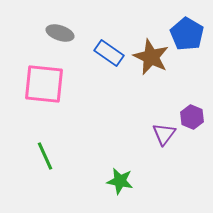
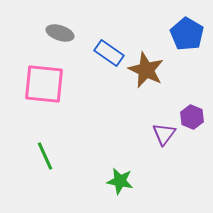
brown star: moved 5 px left, 13 px down
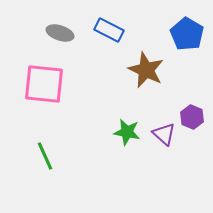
blue rectangle: moved 23 px up; rotated 8 degrees counterclockwise
purple triangle: rotated 25 degrees counterclockwise
green star: moved 7 px right, 49 px up
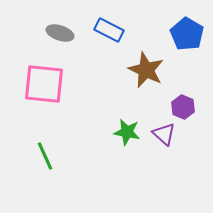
purple hexagon: moved 9 px left, 10 px up
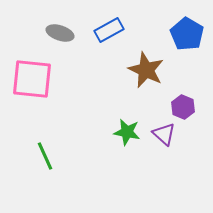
blue rectangle: rotated 56 degrees counterclockwise
pink square: moved 12 px left, 5 px up
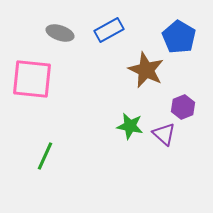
blue pentagon: moved 8 px left, 3 px down
purple hexagon: rotated 15 degrees clockwise
green star: moved 3 px right, 6 px up
green line: rotated 48 degrees clockwise
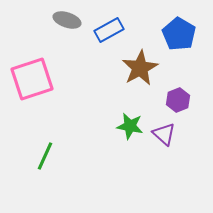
gray ellipse: moved 7 px right, 13 px up
blue pentagon: moved 3 px up
brown star: moved 6 px left, 2 px up; rotated 18 degrees clockwise
pink square: rotated 24 degrees counterclockwise
purple hexagon: moved 5 px left, 7 px up
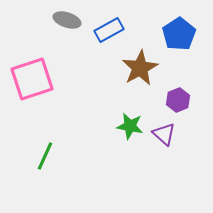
blue pentagon: rotated 8 degrees clockwise
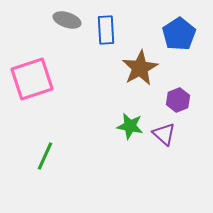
blue rectangle: moved 3 px left; rotated 64 degrees counterclockwise
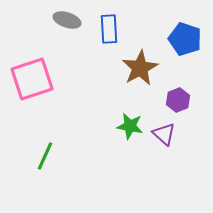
blue rectangle: moved 3 px right, 1 px up
blue pentagon: moved 6 px right, 5 px down; rotated 20 degrees counterclockwise
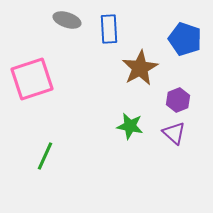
purple triangle: moved 10 px right, 1 px up
